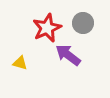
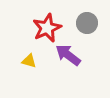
gray circle: moved 4 px right
yellow triangle: moved 9 px right, 2 px up
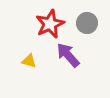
red star: moved 3 px right, 4 px up
purple arrow: rotated 12 degrees clockwise
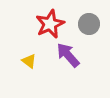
gray circle: moved 2 px right, 1 px down
yellow triangle: rotated 21 degrees clockwise
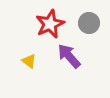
gray circle: moved 1 px up
purple arrow: moved 1 px right, 1 px down
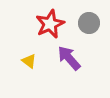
purple arrow: moved 2 px down
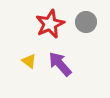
gray circle: moved 3 px left, 1 px up
purple arrow: moved 9 px left, 6 px down
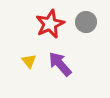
yellow triangle: rotated 14 degrees clockwise
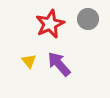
gray circle: moved 2 px right, 3 px up
purple arrow: moved 1 px left
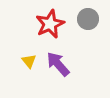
purple arrow: moved 1 px left
